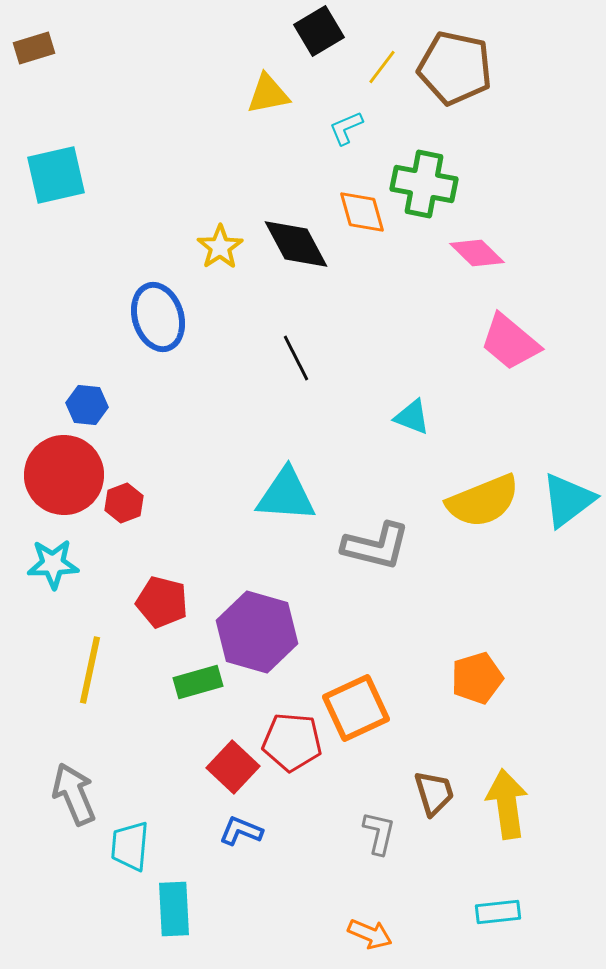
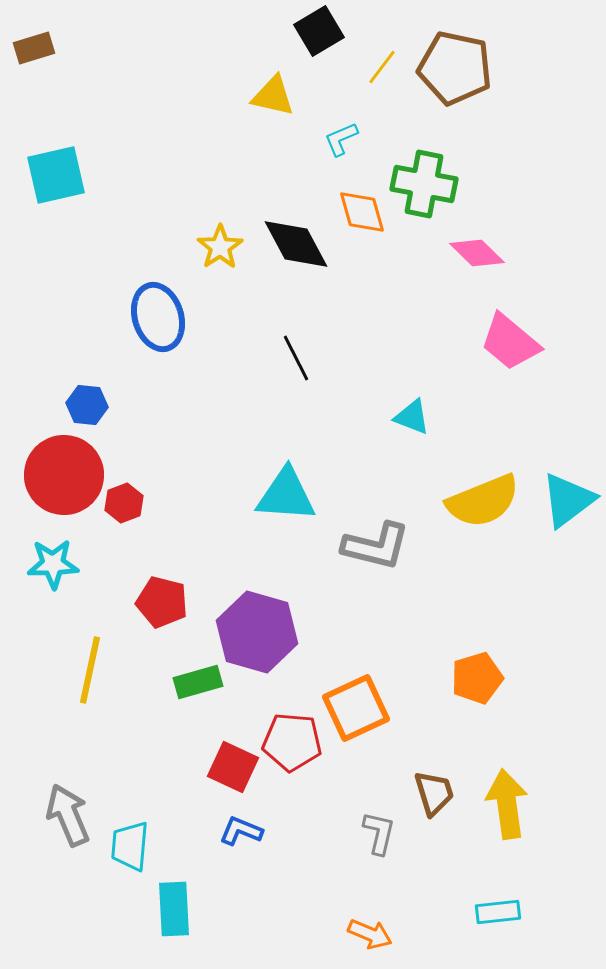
yellow triangle at (268, 94): moved 5 px right, 2 px down; rotated 24 degrees clockwise
cyan L-shape at (346, 128): moved 5 px left, 11 px down
red square at (233, 767): rotated 18 degrees counterclockwise
gray arrow at (74, 794): moved 6 px left, 21 px down
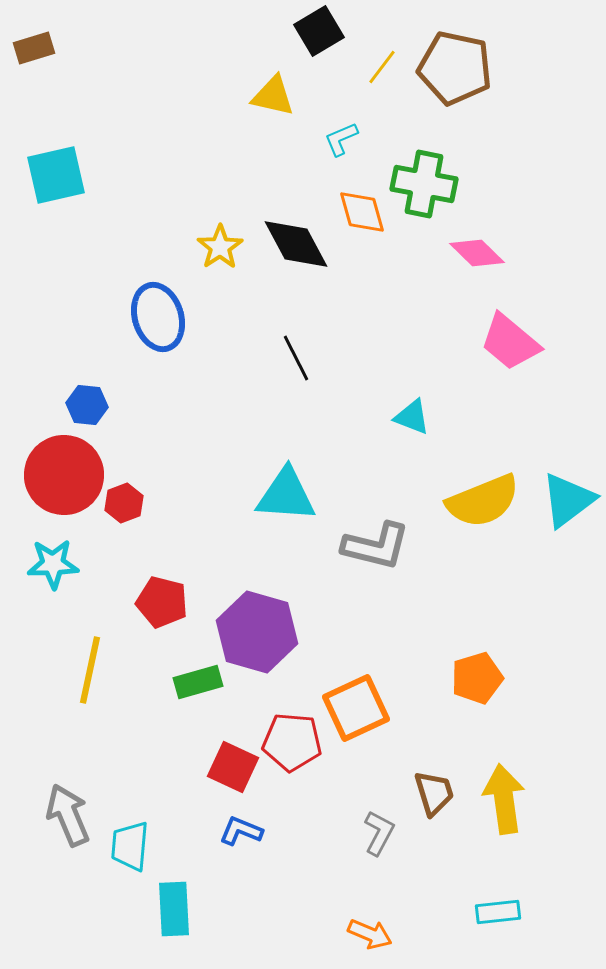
yellow arrow at (507, 804): moved 3 px left, 5 px up
gray L-shape at (379, 833): rotated 15 degrees clockwise
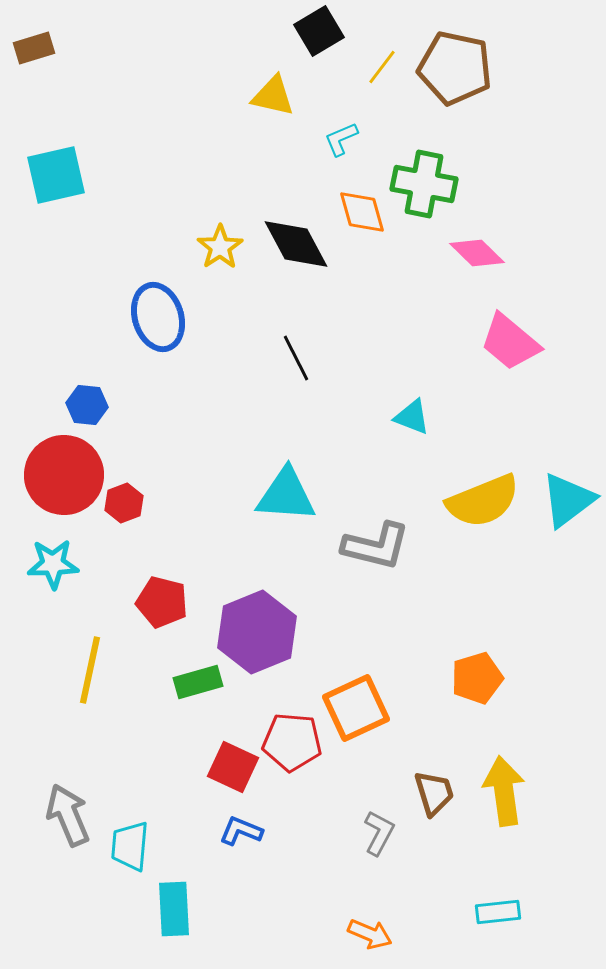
purple hexagon at (257, 632): rotated 22 degrees clockwise
yellow arrow at (504, 799): moved 8 px up
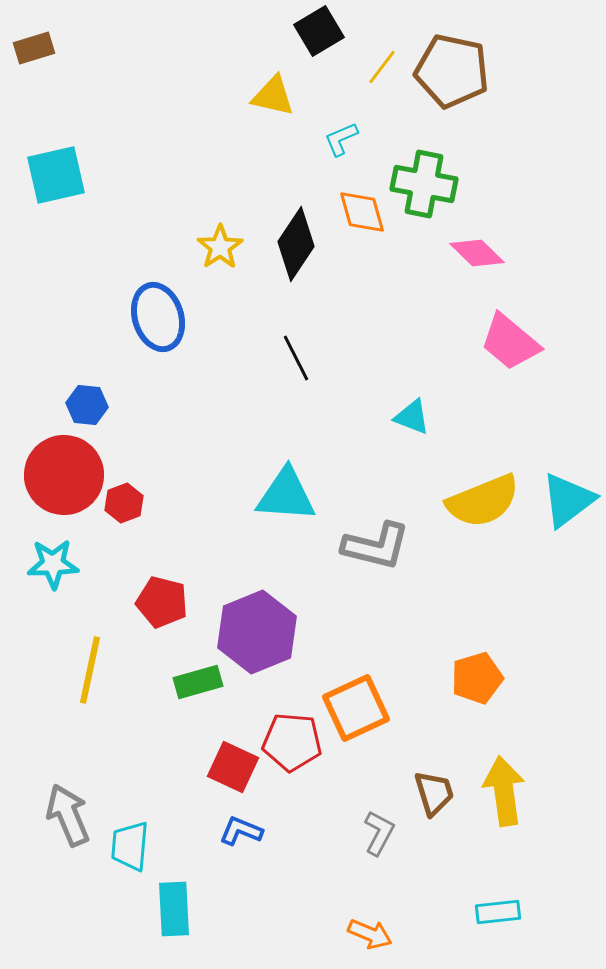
brown pentagon at (455, 68): moved 3 px left, 3 px down
black diamond at (296, 244): rotated 62 degrees clockwise
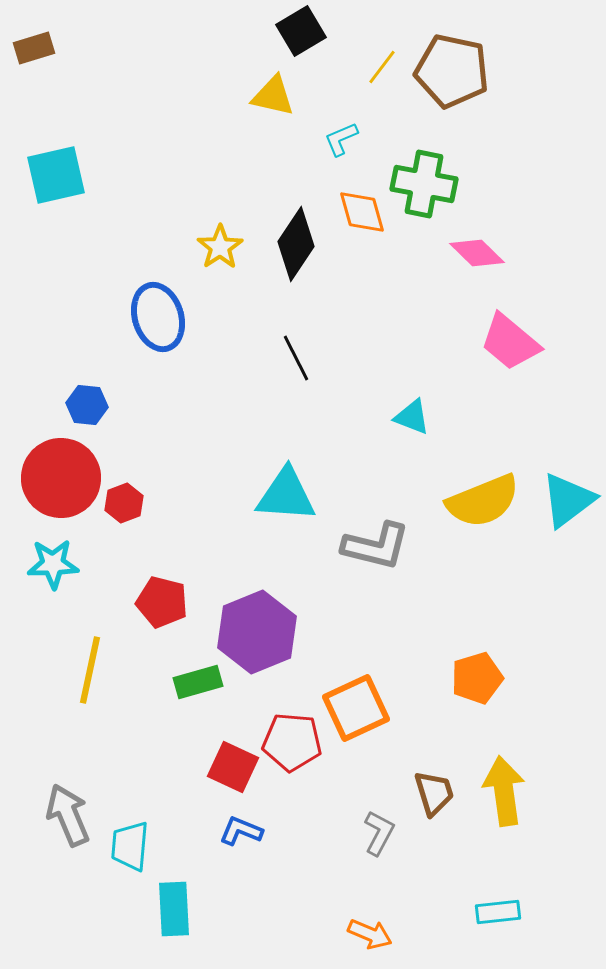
black square at (319, 31): moved 18 px left
red circle at (64, 475): moved 3 px left, 3 px down
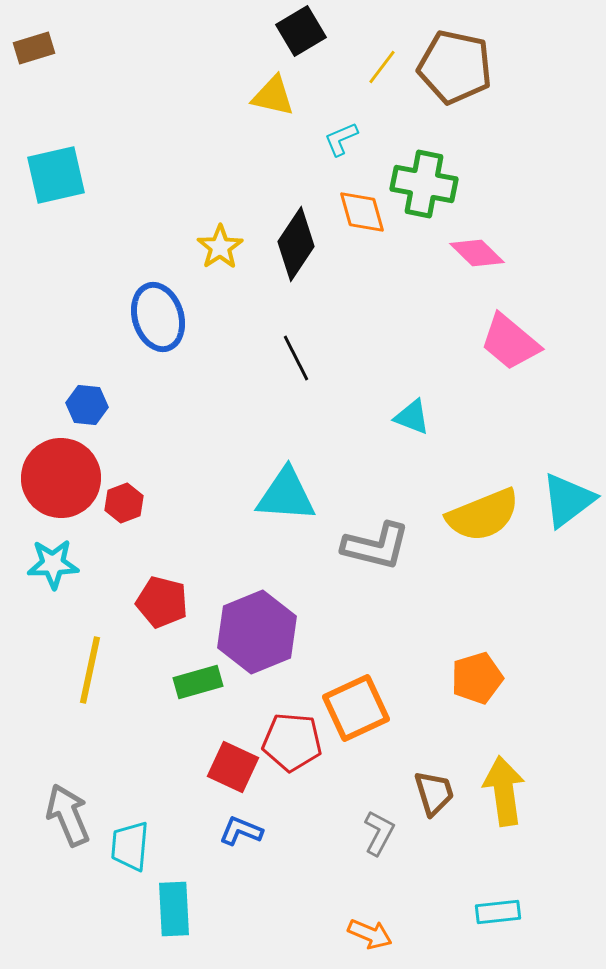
brown pentagon at (452, 71): moved 3 px right, 4 px up
yellow semicircle at (483, 501): moved 14 px down
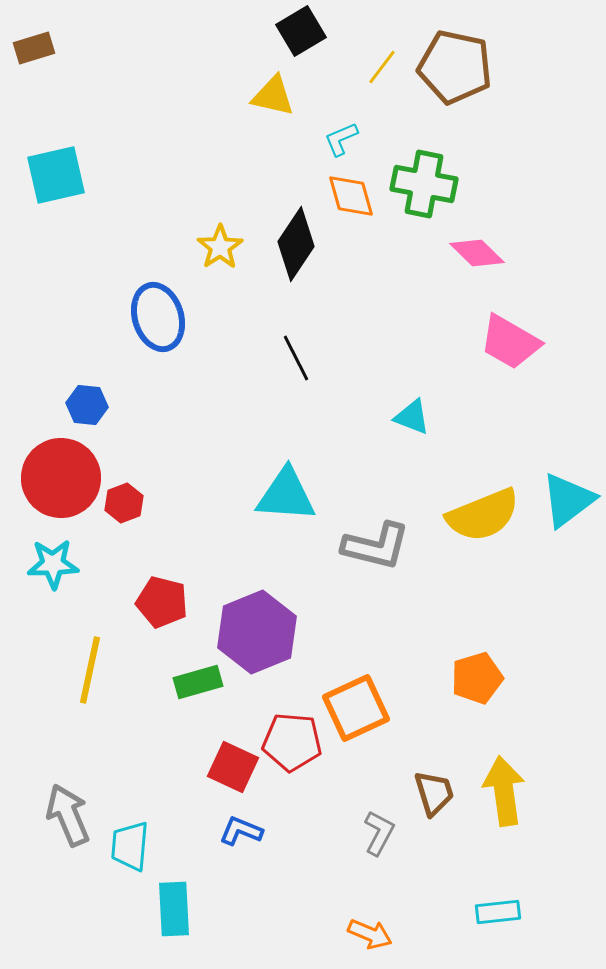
orange diamond at (362, 212): moved 11 px left, 16 px up
pink trapezoid at (510, 342): rotated 10 degrees counterclockwise
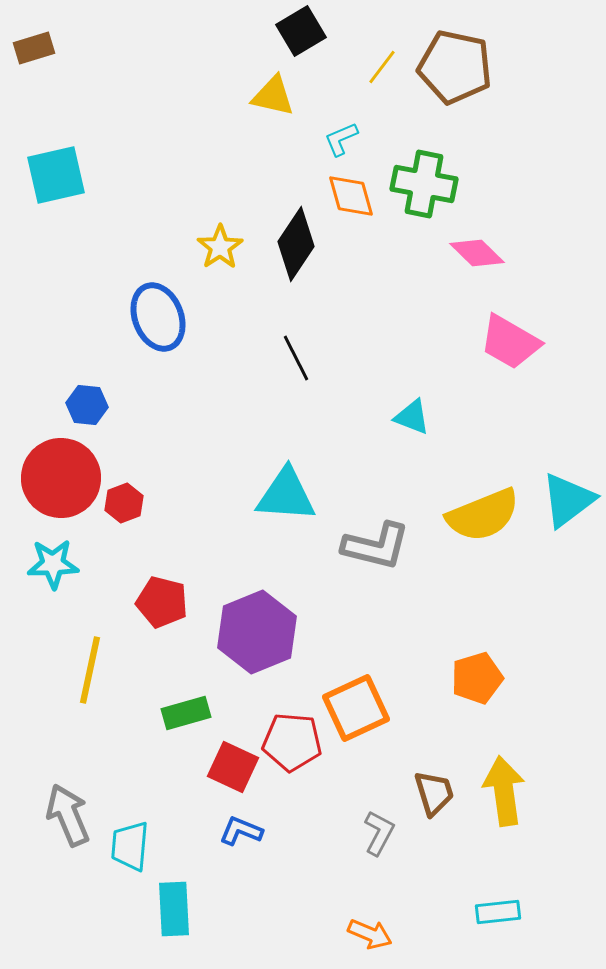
blue ellipse at (158, 317): rotated 4 degrees counterclockwise
green rectangle at (198, 682): moved 12 px left, 31 px down
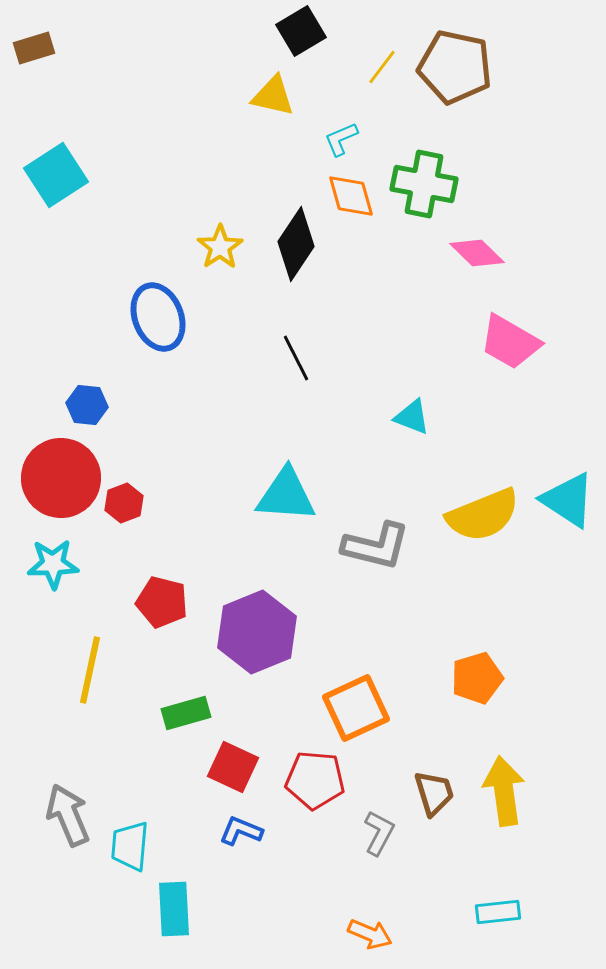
cyan square at (56, 175): rotated 20 degrees counterclockwise
cyan triangle at (568, 500): rotated 50 degrees counterclockwise
red pentagon at (292, 742): moved 23 px right, 38 px down
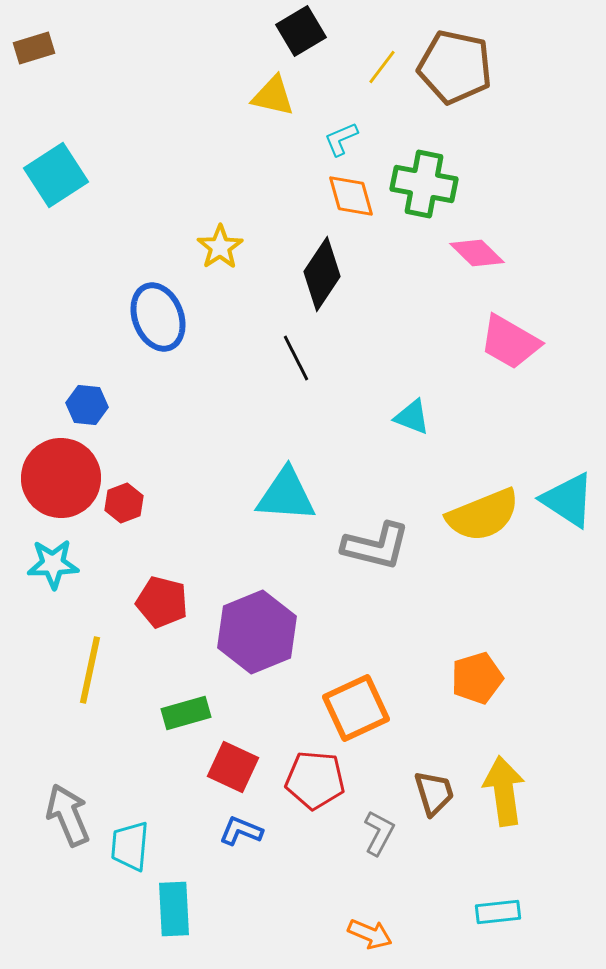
black diamond at (296, 244): moved 26 px right, 30 px down
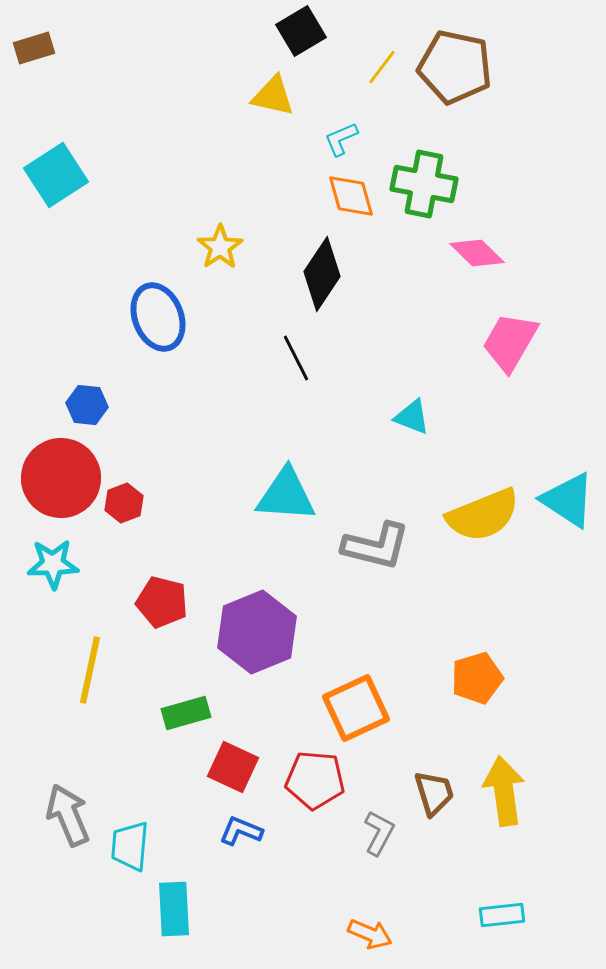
pink trapezoid at (510, 342): rotated 90 degrees clockwise
cyan rectangle at (498, 912): moved 4 px right, 3 px down
